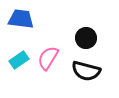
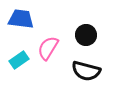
black circle: moved 3 px up
pink semicircle: moved 10 px up
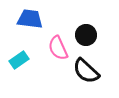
blue trapezoid: moved 9 px right
pink semicircle: moved 10 px right; rotated 55 degrees counterclockwise
black semicircle: rotated 28 degrees clockwise
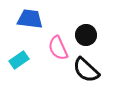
black semicircle: moved 1 px up
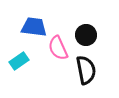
blue trapezoid: moved 4 px right, 8 px down
cyan rectangle: moved 1 px down
black semicircle: rotated 144 degrees counterclockwise
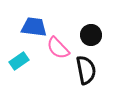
black circle: moved 5 px right
pink semicircle: rotated 20 degrees counterclockwise
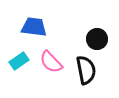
black circle: moved 6 px right, 4 px down
pink semicircle: moved 7 px left, 14 px down
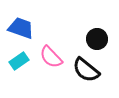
blue trapezoid: moved 13 px left, 1 px down; rotated 12 degrees clockwise
pink semicircle: moved 5 px up
black semicircle: rotated 140 degrees clockwise
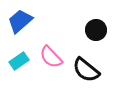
blue trapezoid: moved 1 px left, 7 px up; rotated 60 degrees counterclockwise
black circle: moved 1 px left, 9 px up
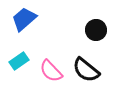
blue trapezoid: moved 4 px right, 2 px up
pink semicircle: moved 14 px down
